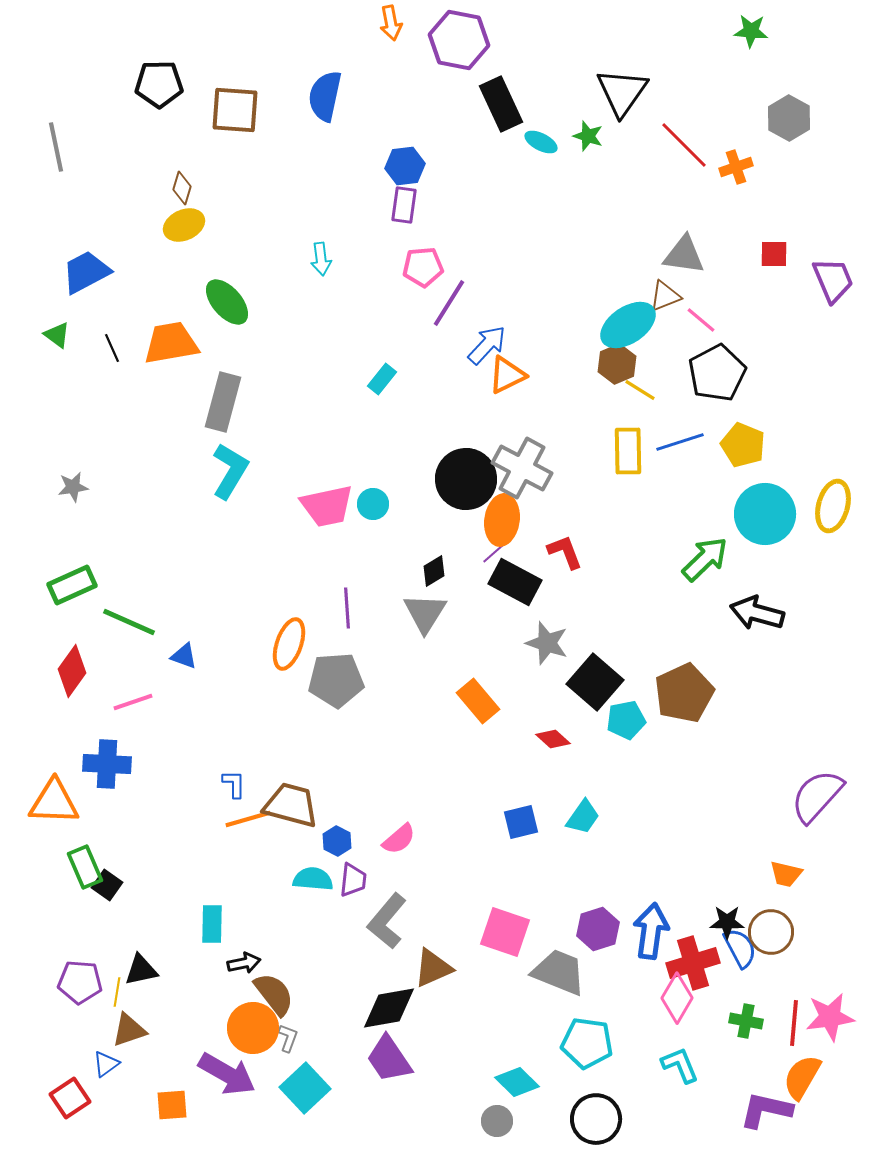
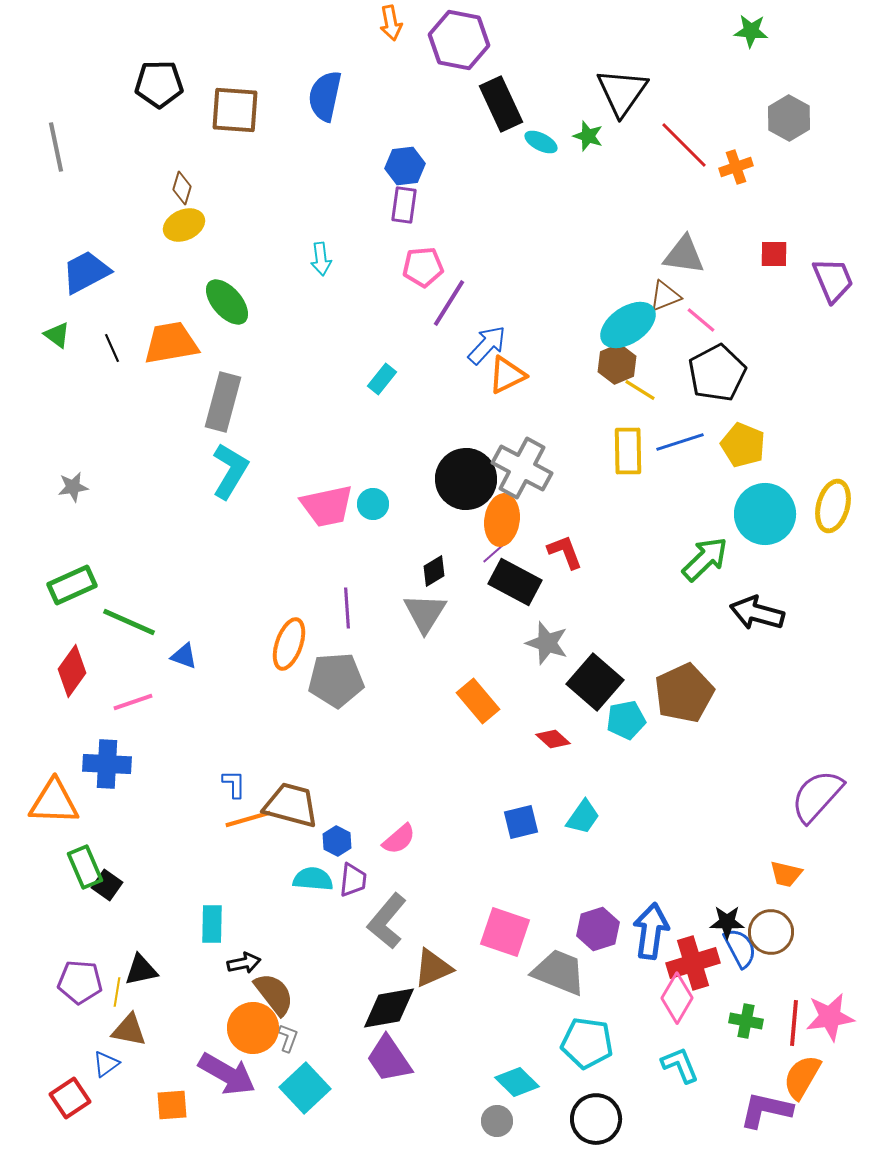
brown triangle at (129, 1030): rotated 30 degrees clockwise
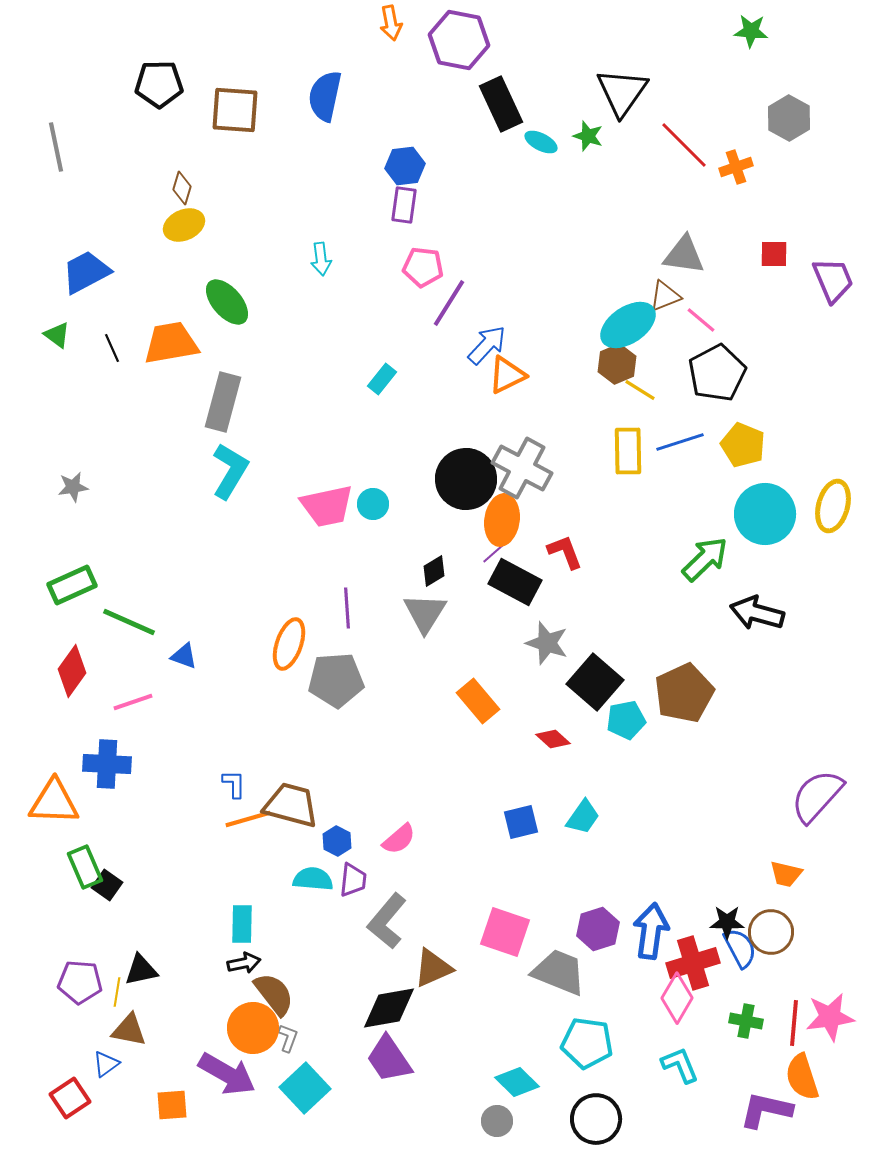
pink pentagon at (423, 267): rotated 12 degrees clockwise
cyan rectangle at (212, 924): moved 30 px right
orange semicircle at (802, 1077): rotated 48 degrees counterclockwise
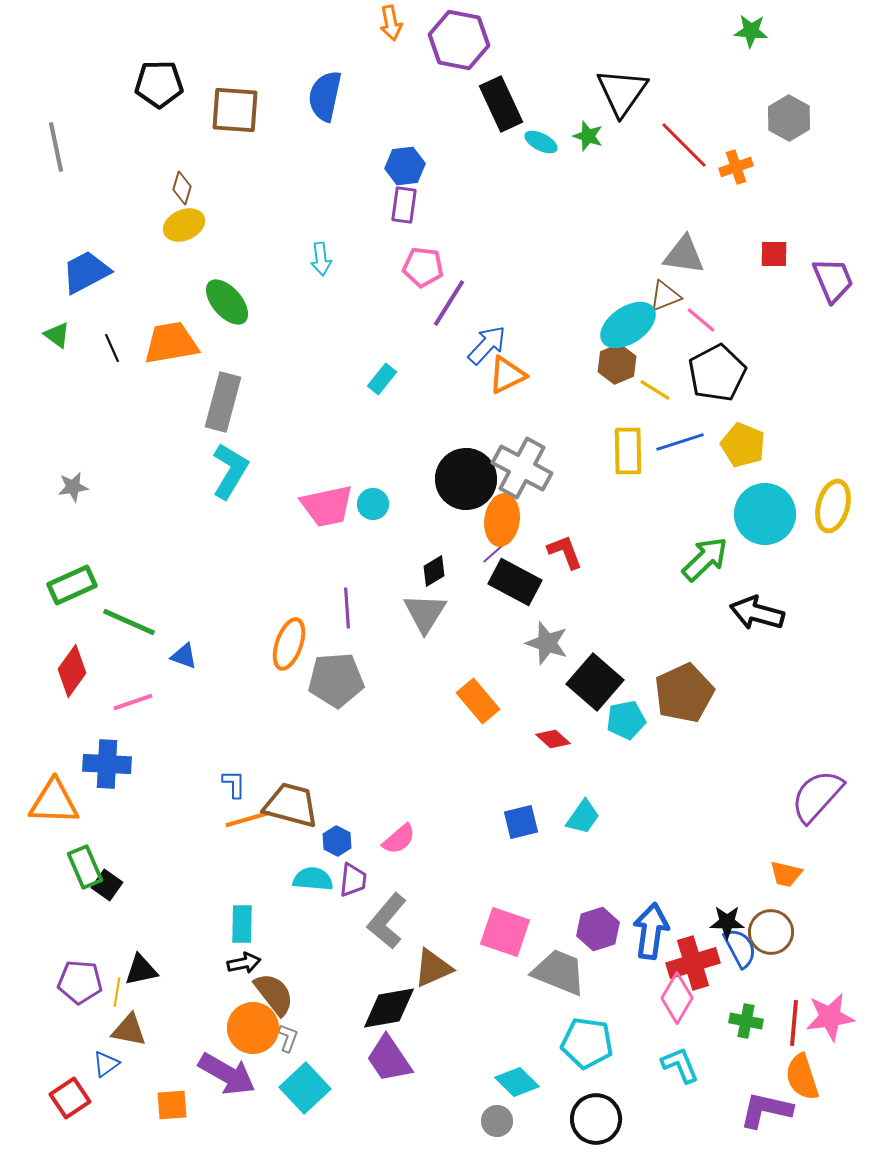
yellow line at (640, 390): moved 15 px right
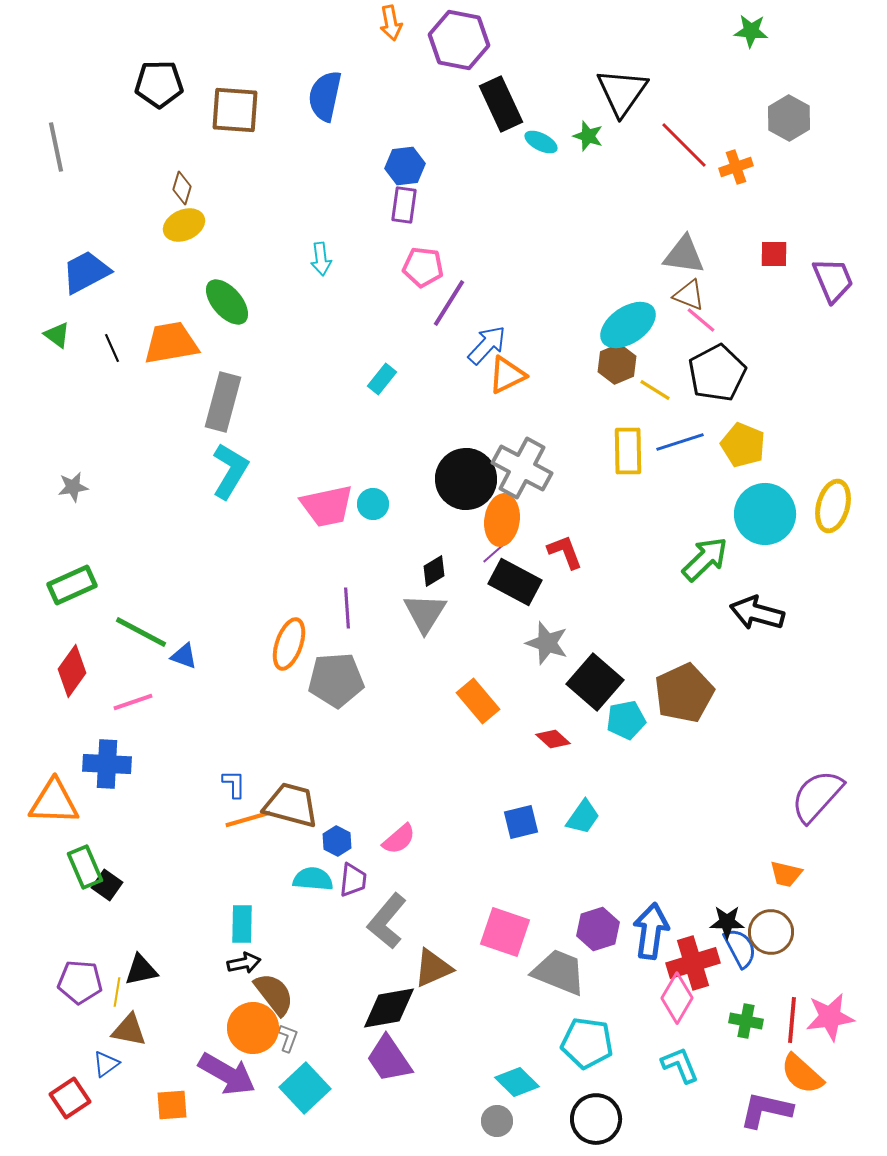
brown triangle at (665, 296): moved 24 px right, 1 px up; rotated 44 degrees clockwise
green line at (129, 622): moved 12 px right, 10 px down; rotated 4 degrees clockwise
red line at (794, 1023): moved 2 px left, 3 px up
orange semicircle at (802, 1077): moved 3 px up; rotated 30 degrees counterclockwise
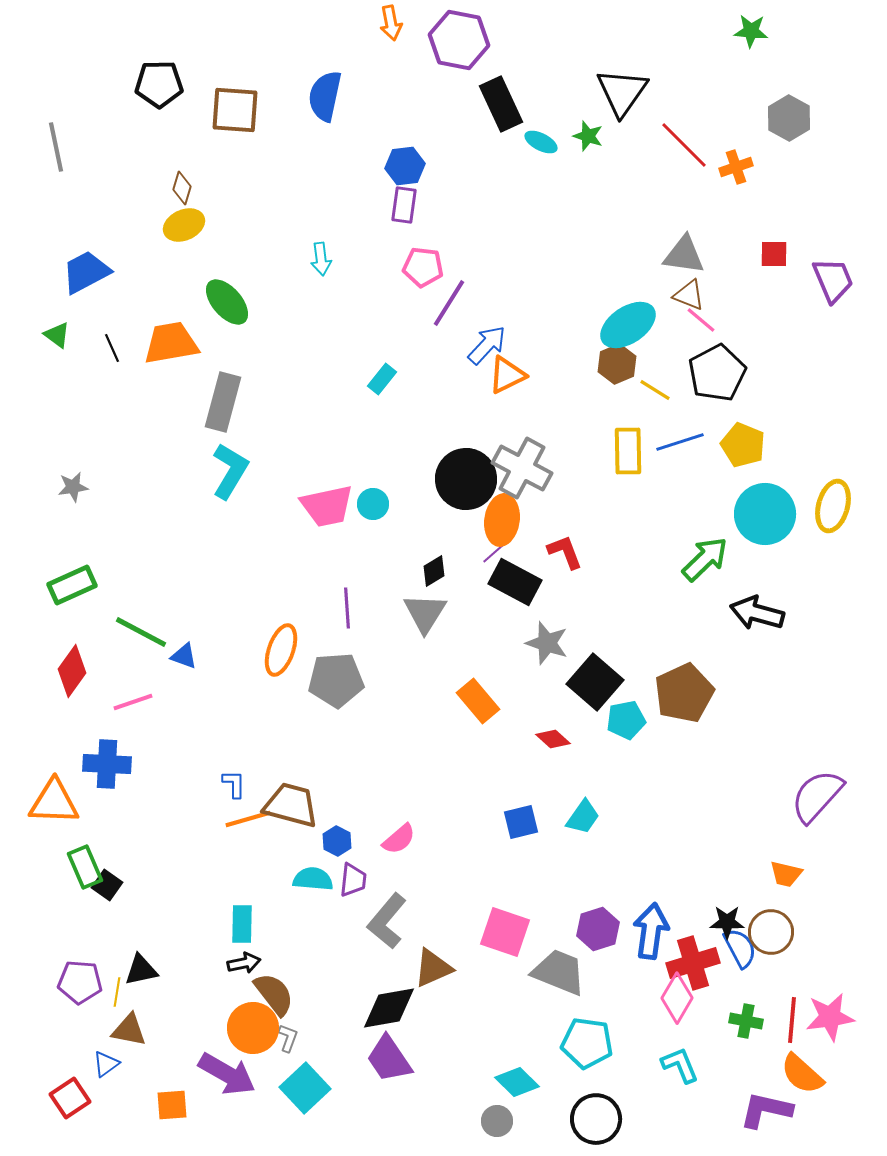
orange ellipse at (289, 644): moved 8 px left, 6 px down
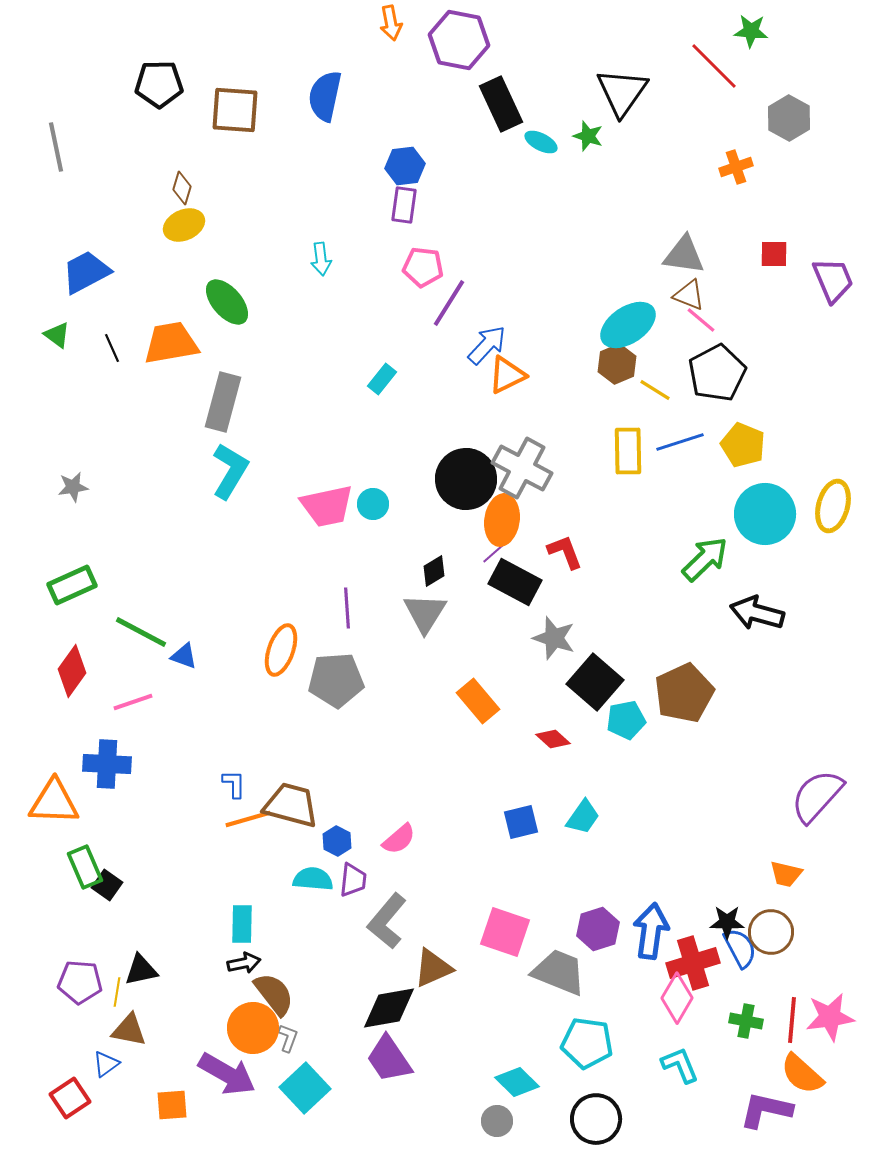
red line at (684, 145): moved 30 px right, 79 px up
gray star at (547, 643): moved 7 px right, 5 px up
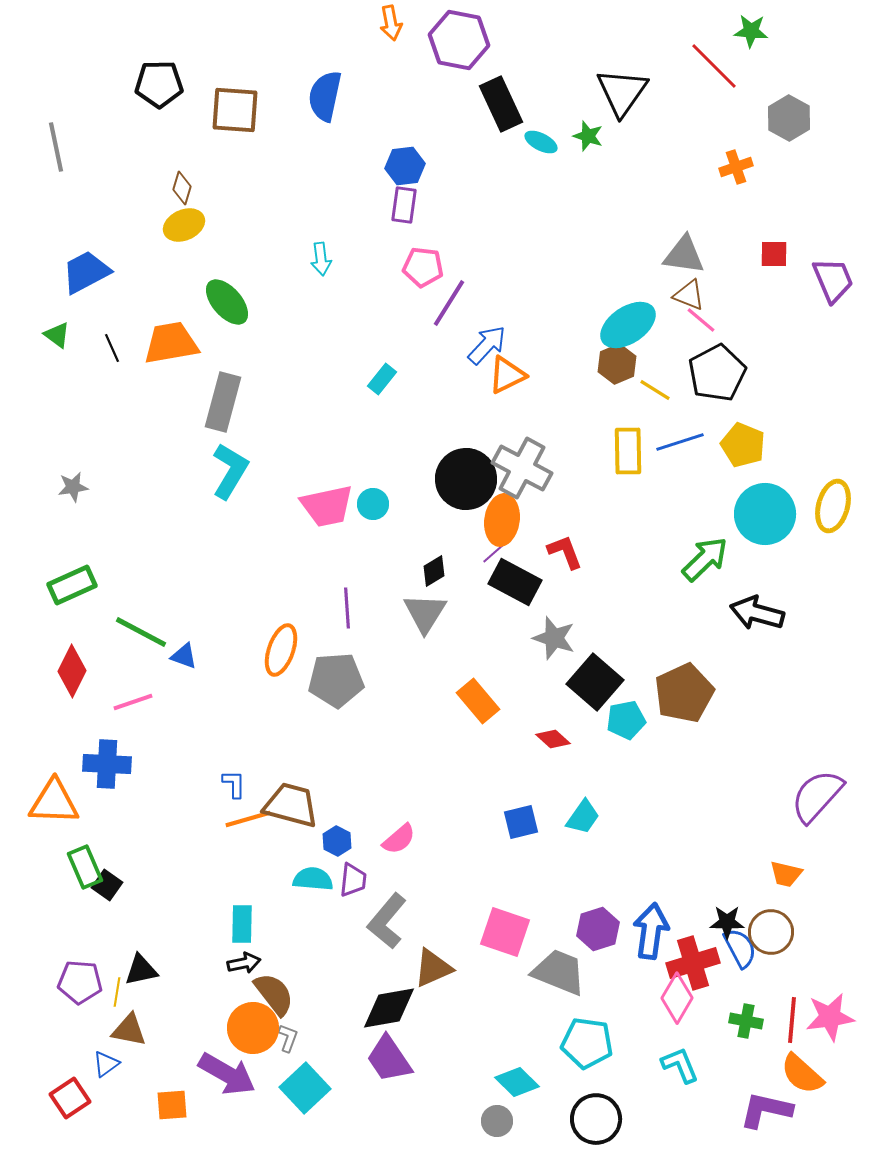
red diamond at (72, 671): rotated 9 degrees counterclockwise
